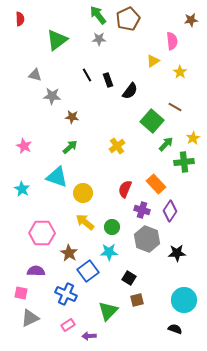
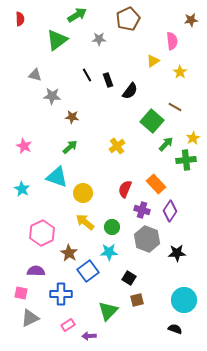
green arrow at (98, 15): moved 21 px left; rotated 96 degrees clockwise
green cross at (184, 162): moved 2 px right, 2 px up
pink hexagon at (42, 233): rotated 25 degrees counterclockwise
blue cross at (66, 294): moved 5 px left; rotated 25 degrees counterclockwise
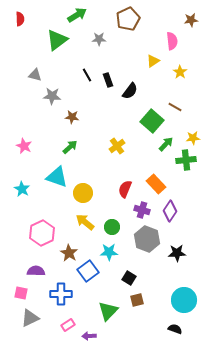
yellow star at (193, 138): rotated 24 degrees clockwise
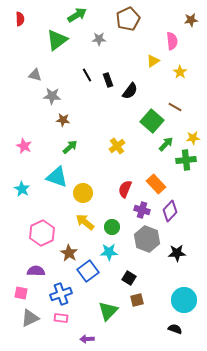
brown star at (72, 117): moved 9 px left, 3 px down
purple diamond at (170, 211): rotated 10 degrees clockwise
blue cross at (61, 294): rotated 20 degrees counterclockwise
pink rectangle at (68, 325): moved 7 px left, 7 px up; rotated 40 degrees clockwise
purple arrow at (89, 336): moved 2 px left, 3 px down
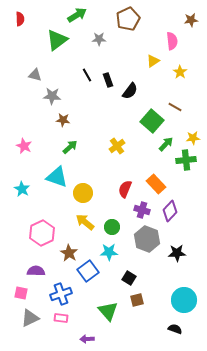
green triangle at (108, 311): rotated 25 degrees counterclockwise
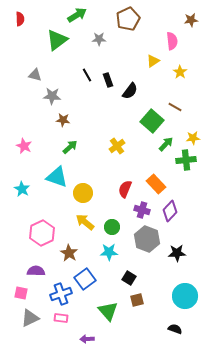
blue square at (88, 271): moved 3 px left, 8 px down
cyan circle at (184, 300): moved 1 px right, 4 px up
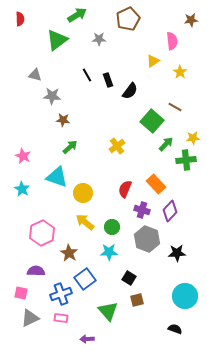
pink star at (24, 146): moved 1 px left, 10 px down
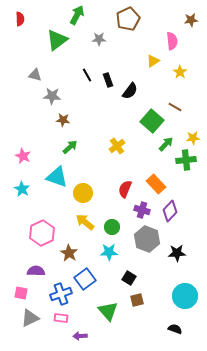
green arrow at (77, 15): rotated 30 degrees counterclockwise
purple arrow at (87, 339): moved 7 px left, 3 px up
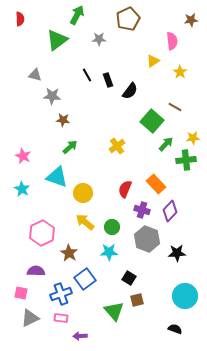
green triangle at (108, 311): moved 6 px right
